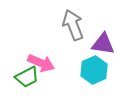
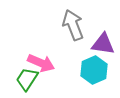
green trapezoid: moved 2 px down; rotated 150 degrees clockwise
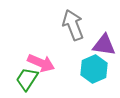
purple triangle: moved 1 px right, 1 px down
cyan hexagon: moved 1 px up
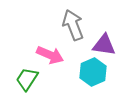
pink arrow: moved 9 px right, 8 px up
cyan hexagon: moved 1 px left, 3 px down
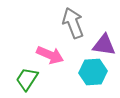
gray arrow: moved 2 px up
cyan hexagon: rotated 20 degrees clockwise
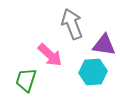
gray arrow: moved 1 px left, 1 px down
pink arrow: rotated 20 degrees clockwise
green trapezoid: moved 1 px left, 1 px down; rotated 15 degrees counterclockwise
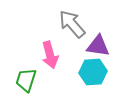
gray arrow: rotated 20 degrees counterclockwise
purple triangle: moved 6 px left, 1 px down
pink arrow: rotated 32 degrees clockwise
